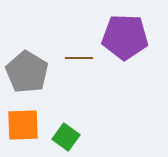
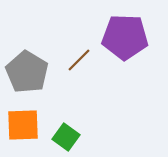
brown line: moved 2 px down; rotated 44 degrees counterclockwise
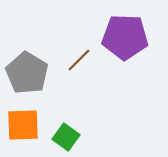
gray pentagon: moved 1 px down
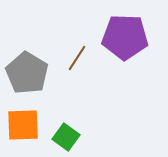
brown line: moved 2 px left, 2 px up; rotated 12 degrees counterclockwise
